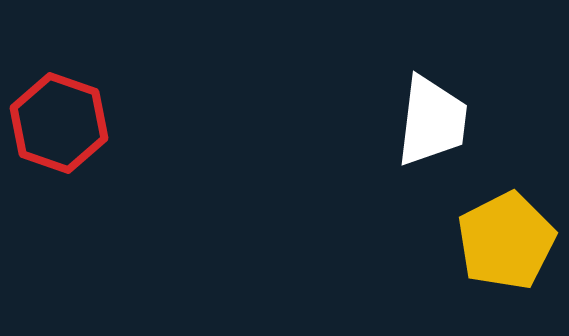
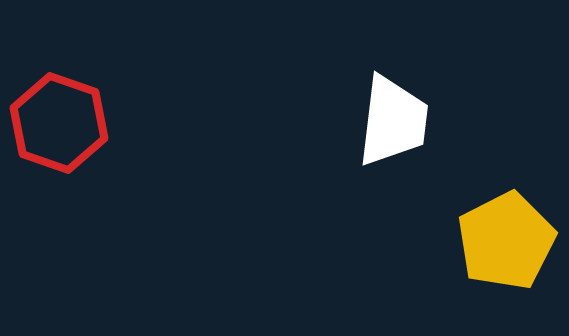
white trapezoid: moved 39 px left
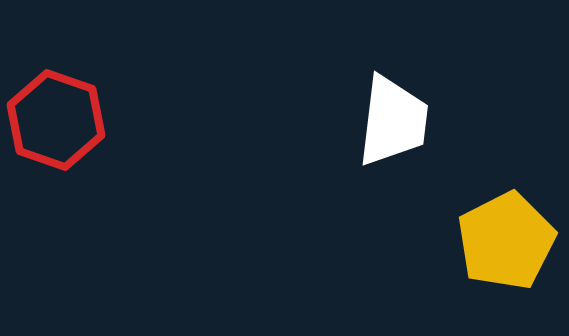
red hexagon: moved 3 px left, 3 px up
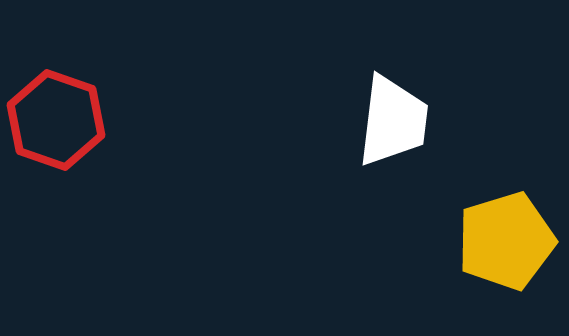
yellow pentagon: rotated 10 degrees clockwise
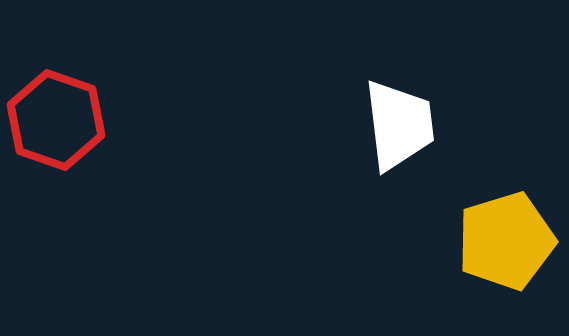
white trapezoid: moved 6 px right, 4 px down; rotated 14 degrees counterclockwise
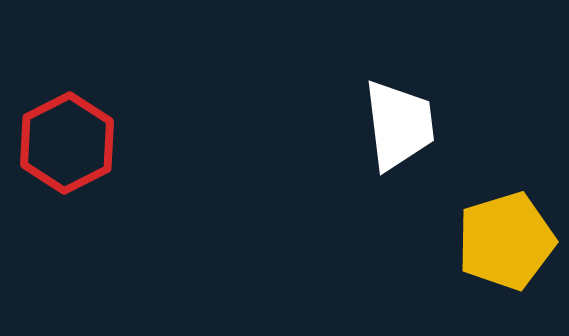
red hexagon: moved 11 px right, 23 px down; rotated 14 degrees clockwise
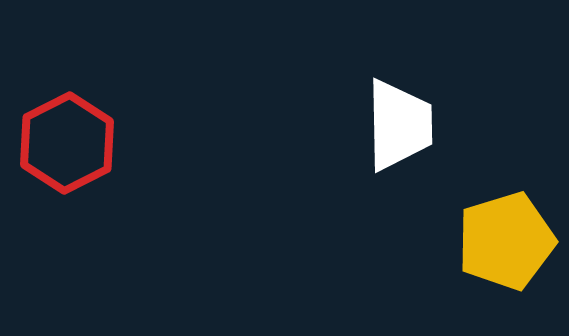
white trapezoid: rotated 6 degrees clockwise
